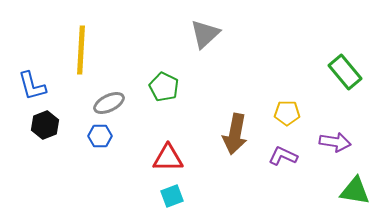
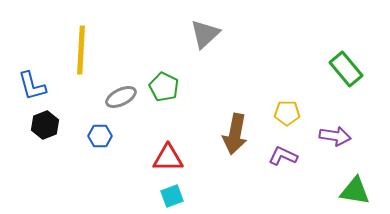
green rectangle: moved 1 px right, 3 px up
gray ellipse: moved 12 px right, 6 px up
purple arrow: moved 6 px up
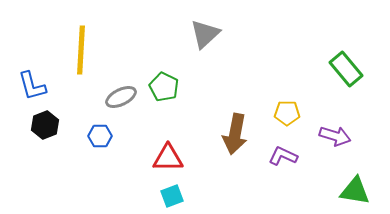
purple arrow: rotated 8 degrees clockwise
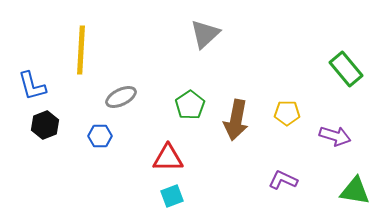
green pentagon: moved 26 px right, 18 px down; rotated 12 degrees clockwise
brown arrow: moved 1 px right, 14 px up
purple L-shape: moved 24 px down
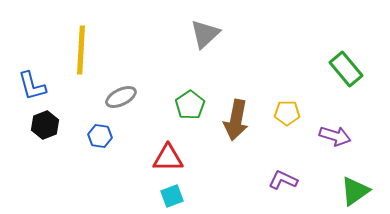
blue hexagon: rotated 10 degrees clockwise
green triangle: rotated 44 degrees counterclockwise
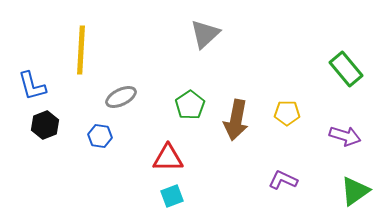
purple arrow: moved 10 px right
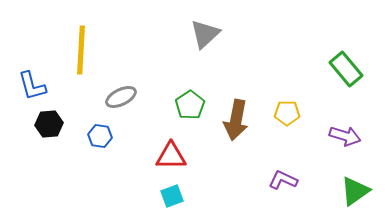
black hexagon: moved 4 px right, 1 px up; rotated 16 degrees clockwise
red triangle: moved 3 px right, 2 px up
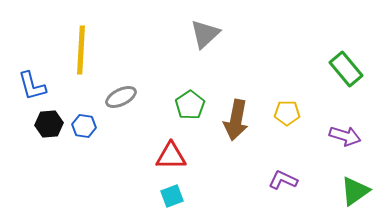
blue hexagon: moved 16 px left, 10 px up
